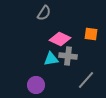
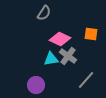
gray cross: rotated 30 degrees clockwise
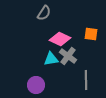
gray line: rotated 42 degrees counterclockwise
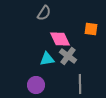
orange square: moved 5 px up
pink diamond: rotated 40 degrees clockwise
cyan triangle: moved 4 px left
gray line: moved 6 px left, 4 px down
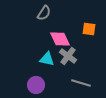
orange square: moved 2 px left
cyan triangle: rotated 21 degrees clockwise
gray line: moved 1 px right, 1 px up; rotated 72 degrees counterclockwise
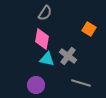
gray semicircle: moved 1 px right
orange square: rotated 24 degrees clockwise
pink diamond: moved 18 px left; rotated 35 degrees clockwise
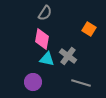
purple circle: moved 3 px left, 3 px up
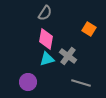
pink diamond: moved 4 px right
cyan triangle: rotated 28 degrees counterclockwise
purple circle: moved 5 px left
